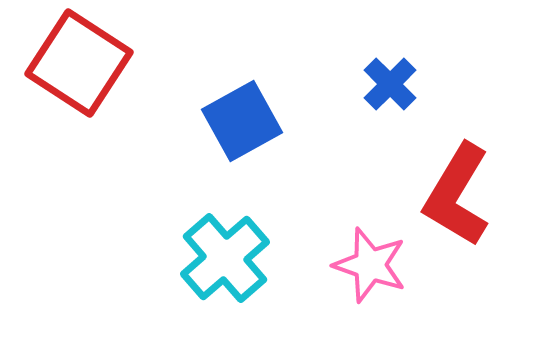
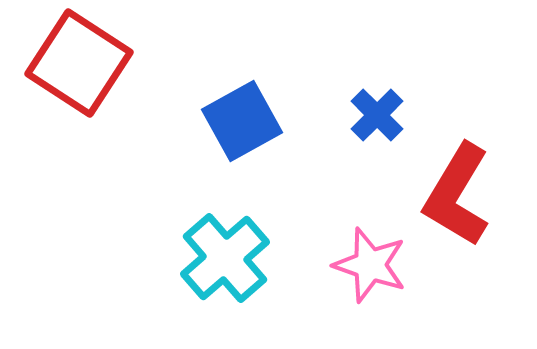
blue cross: moved 13 px left, 31 px down
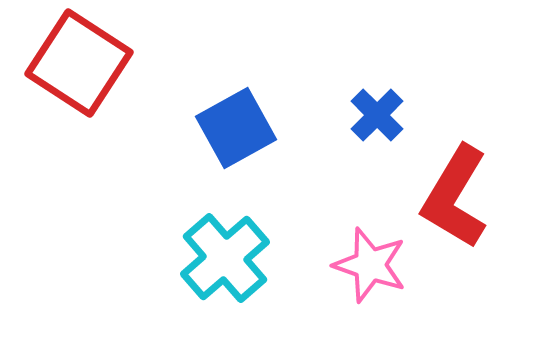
blue square: moved 6 px left, 7 px down
red L-shape: moved 2 px left, 2 px down
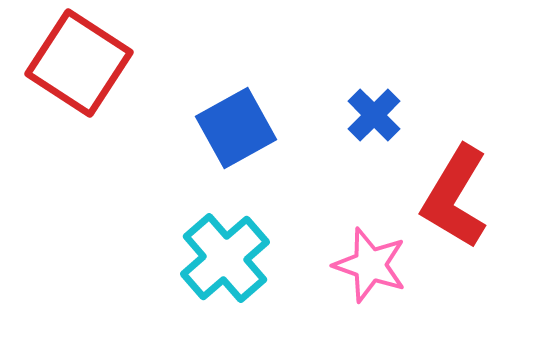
blue cross: moved 3 px left
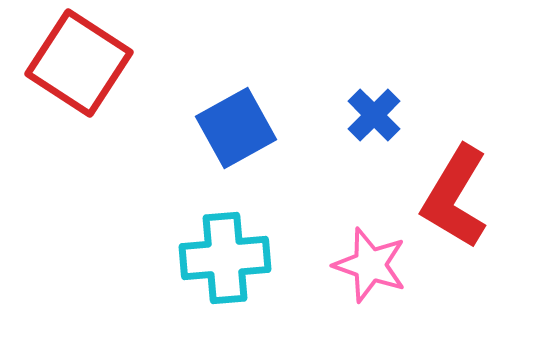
cyan cross: rotated 36 degrees clockwise
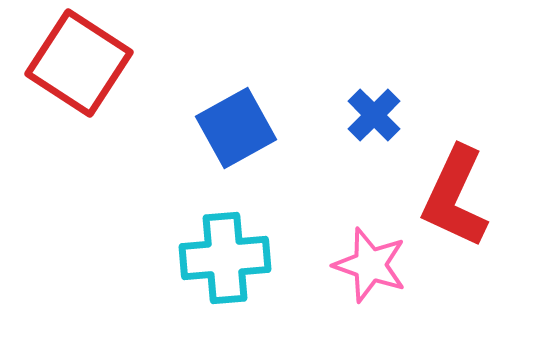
red L-shape: rotated 6 degrees counterclockwise
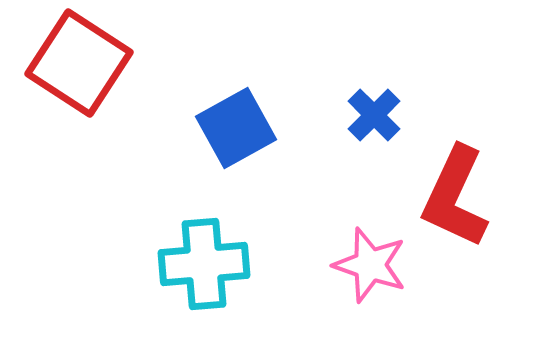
cyan cross: moved 21 px left, 6 px down
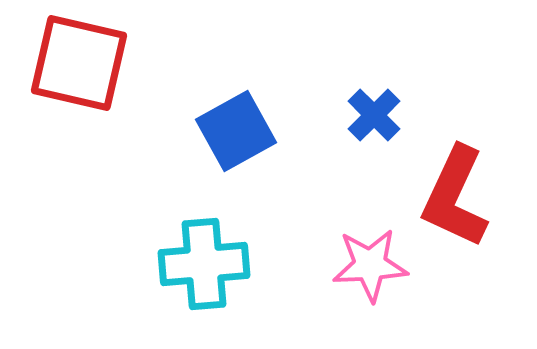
red square: rotated 20 degrees counterclockwise
blue square: moved 3 px down
pink star: rotated 22 degrees counterclockwise
